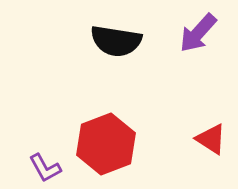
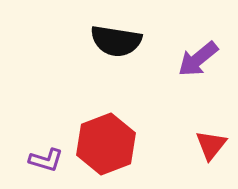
purple arrow: moved 26 px down; rotated 9 degrees clockwise
red triangle: moved 6 px down; rotated 36 degrees clockwise
purple L-shape: moved 1 px right, 8 px up; rotated 44 degrees counterclockwise
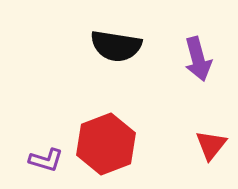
black semicircle: moved 5 px down
purple arrow: rotated 66 degrees counterclockwise
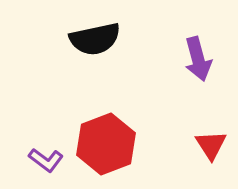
black semicircle: moved 21 px left, 7 px up; rotated 21 degrees counterclockwise
red triangle: rotated 12 degrees counterclockwise
purple L-shape: rotated 20 degrees clockwise
